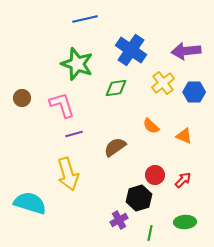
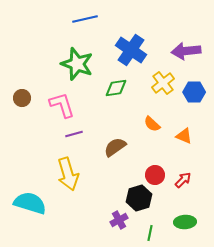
orange semicircle: moved 1 px right, 2 px up
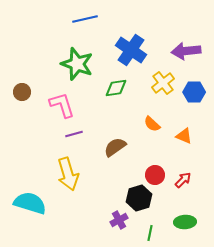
brown circle: moved 6 px up
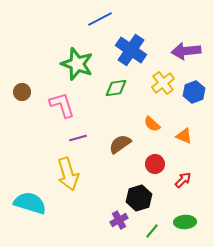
blue line: moved 15 px right; rotated 15 degrees counterclockwise
blue hexagon: rotated 20 degrees counterclockwise
purple line: moved 4 px right, 4 px down
brown semicircle: moved 5 px right, 3 px up
red circle: moved 11 px up
green line: moved 2 px right, 2 px up; rotated 28 degrees clockwise
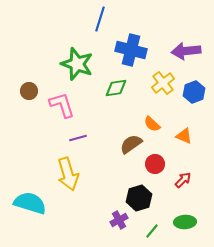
blue line: rotated 45 degrees counterclockwise
blue cross: rotated 20 degrees counterclockwise
brown circle: moved 7 px right, 1 px up
brown semicircle: moved 11 px right
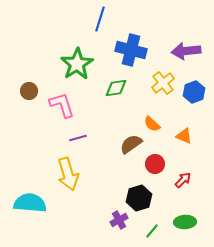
green star: rotated 20 degrees clockwise
cyan semicircle: rotated 12 degrees counterclockwise
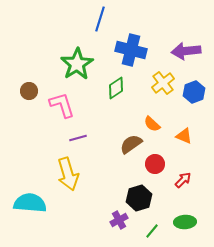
green diamond: rotated 25 degrees counterclockwise
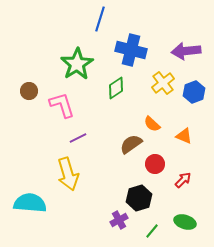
purple line: rotated 12 degrees counterclockwise
green ellipse: rotated 20 degrees clockwise
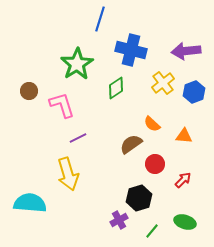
orange triangle: rotated 18 degrees counterclockwise
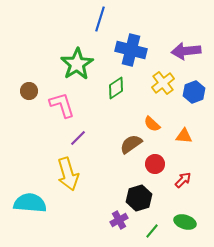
purple line: rotated 18 degrees counterclockwise
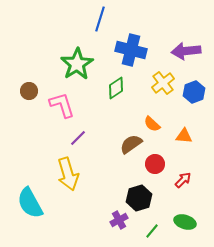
cyan semicircle: rotated 124 degrees counterclockwise
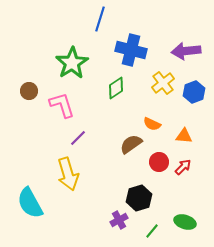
green star: moved 5 px left, 1 px up
orange semicircle: rotated 18 degrees counterclockwise
red circle: moved 4 px right, 2 px up
red arrow: moved 13 px up
